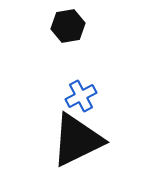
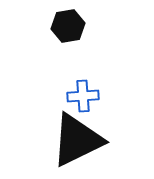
blue cross: moved 2 px right; rotated 24 degrees clockwise
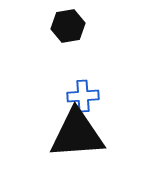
black triangle: moved 6 px up; rotated 22 degrees clockwise
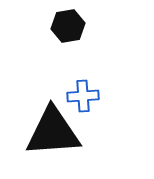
black triangle: moved 24 px left, 2 px up
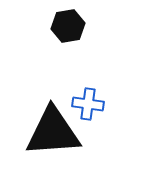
blue cross: moved 5 px right, 8 px down; rotated 12 degrees clockwise
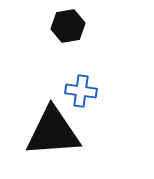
blue cross: moved 7 px left, 13 px up
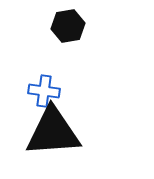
blue cross: moved 37 px left
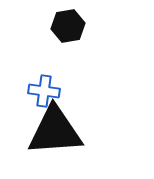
black triangle: moved 2 px right, 1 px up
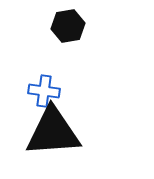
black triangle: moved 2 px left, 1 px down
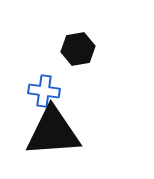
black hexagon: moved 10 px right, 23 px down
